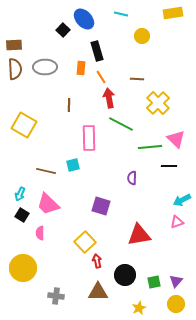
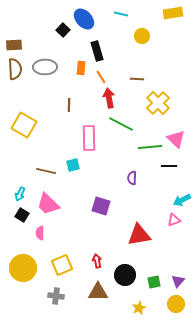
pink triangle at (177, 222): moved 3 px left, 2 px up
yellow square at (85, 242): moved 23 px left, 23 px down; rotated 20 degrees clockwise
purple triangle at (176, 281): moved 2 px right
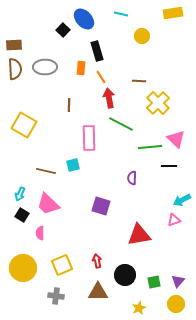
brown line at (137, 79): moved 2 px right, 2 px down
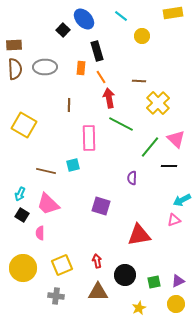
cyan line at (121, 14): moved 2 px down; rotated 24 degrees clockwise
green line at (150, 147): rotated 45 degrees counterclockwise
purple triangle at (178, 281): rotated 24 degrees clockwise
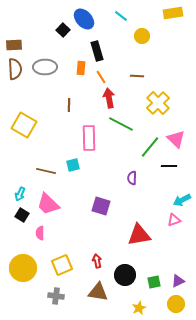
brown line at (139, 81): moved 2 px left, 5 px up
brown triangle at (98, 292): rotated 10 degrees clockwise
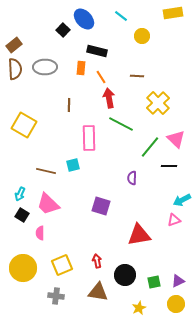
brown rectangle at (14, 45): rotated 35 degrees counterclockwise
black rectangle at (97, 51): rotated 60 degrees counterclockwise
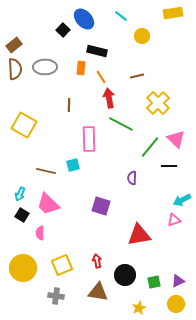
brown line at (137, 76): rotated 16 degrees counterclockwise
pink rectangle at (89, 138): moved 1 px down
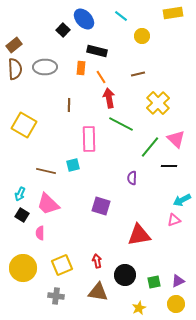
brown line at (137, 76): moved 1 px right, 2 px up
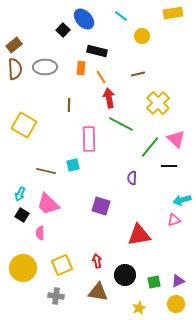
cyan arrow at (182, 200): rotated 12 degrees clockwise
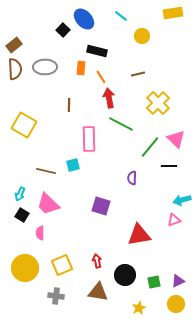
yellow circle at (23, 268): moved 2 px right
